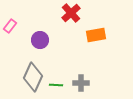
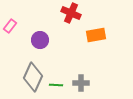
red cross: rotated 24 degrees counterclockwise
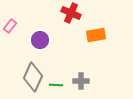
gray cross: moved 2 px up
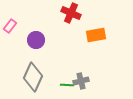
purple circle: moved 4 px left
gray cross: rotated 14 degrees counterclockwise
green line: moved 11 px right
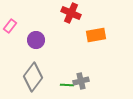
gray diamond: rotated 12 degrees clockwise
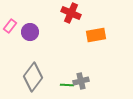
purple circle: moved 6 px left, 8 px up
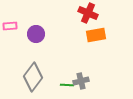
red cross: moved 17 px right
pink rectangle: rotated 48 degrees clockwise
purple circle: moved 6 px right, 2 px down
